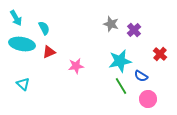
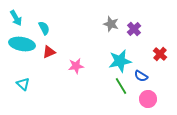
purple cross: moved 1 px up
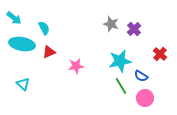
cyan arrow: moved 2 px left; rotated 21 degrees counterclockwise
pink circle: moved 3 px left, 1 px up
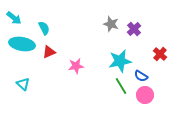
pink circle: moved 3 px up
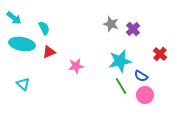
purple cross: moved 1 px left
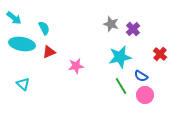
cyan star: moved 4 px up
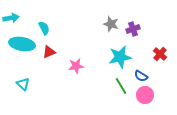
cyan arrow: moved 3 px left; rotated 49 degrees counterclockwise
purple cross: rotated 24 degrees clockwise
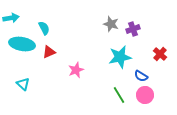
pink star: moved 4 px down; rotated 14 degrees counterclockwise
green line: moved 2 px left, 9 px down
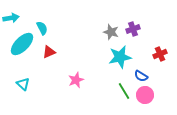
gray star: moved 8 px down
cyan semicircle: moved 2 px left
cyan ellipse: rotated 55 degrees counterclockwise
red cross: rotated 24 degrees clockwise
pink star: moved 10 px down
green line: moved 5 px right, 4 px up
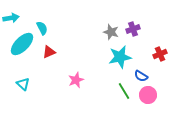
pink circle: moved 3 px right
